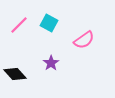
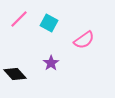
pink line: moved 6 px up
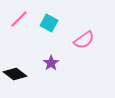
black diamond: rotated 10 degrees counterclockwise
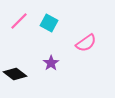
pink line: moved 2 px down
pink semicircle: moved 2 px right, 3 px down
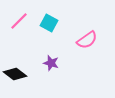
pink semicircle: moved 1 px right, 3 px up
purple star: rotated 21 degrees counterclockwise
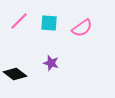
cyan square: rotated 24 degrees counterclockwise
pink semicircle: moved 5 px left, 12 px up
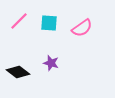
black diamond: moved 3 px right, 2 px up
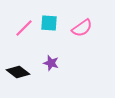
pink line: moved 5 px right, 7 px down
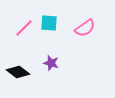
pink semicircle: moved 3 px right
